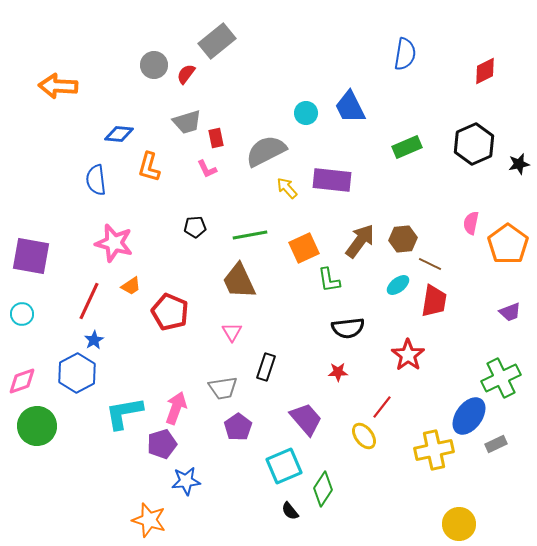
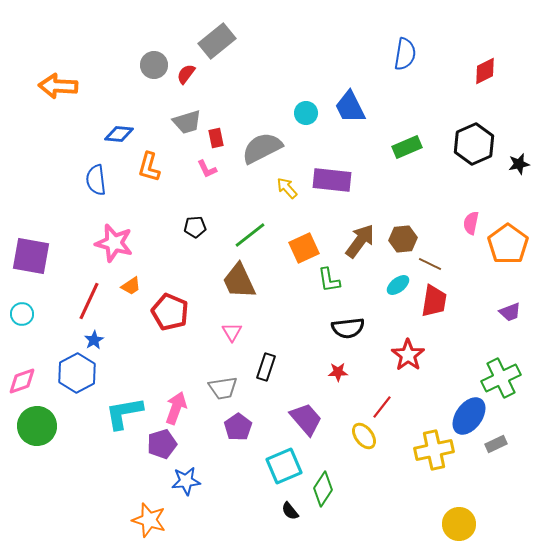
gray semicircle at (266, 151): moved 4 px left, 3 px up
green line at (250, 235): rotated 28 degrees counterclockwise
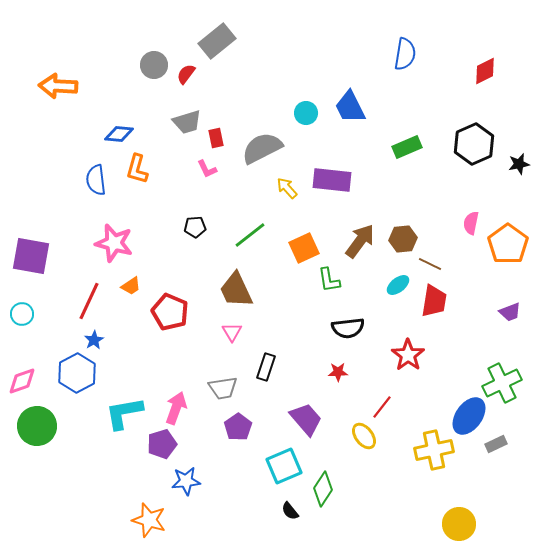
orange L-shape at (149, 167): moved 12 px left, 2 px down
brown trapezoid at (239, 281): moved 3 px left, 9 px down
green cross at (501, 378): moved 1 px right, 5 px down
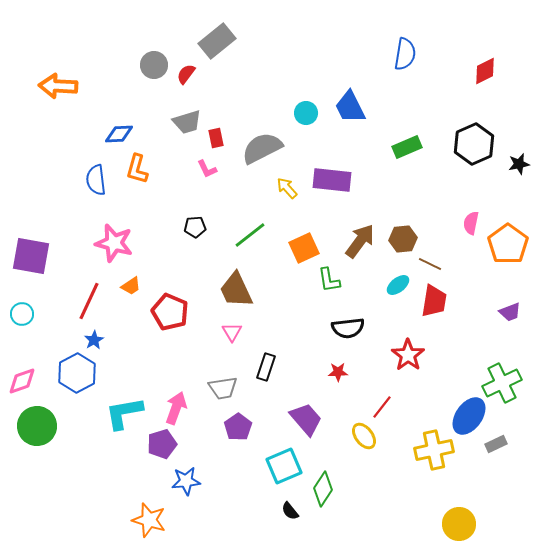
blue diamond at (119, 134): rotated 8 degrees counterclockwise
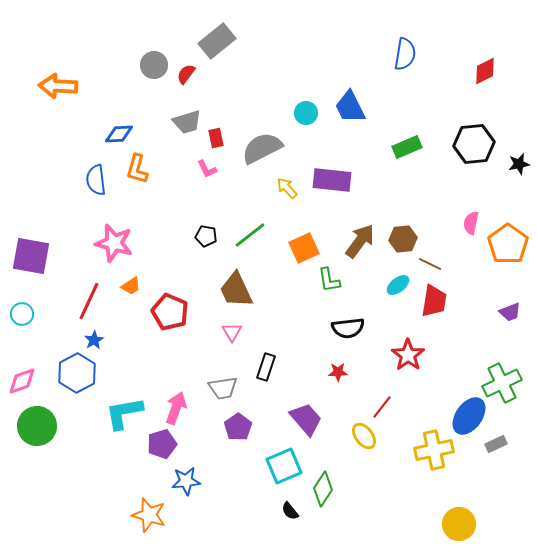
black hexagon at (474, 144): rotated 18 degrees clockwise
black pentagon at (195, 227): moved 11 px right, 9 px down; rotated 15 degrees clockwise
orange star at (149, 520): moved 5 px up
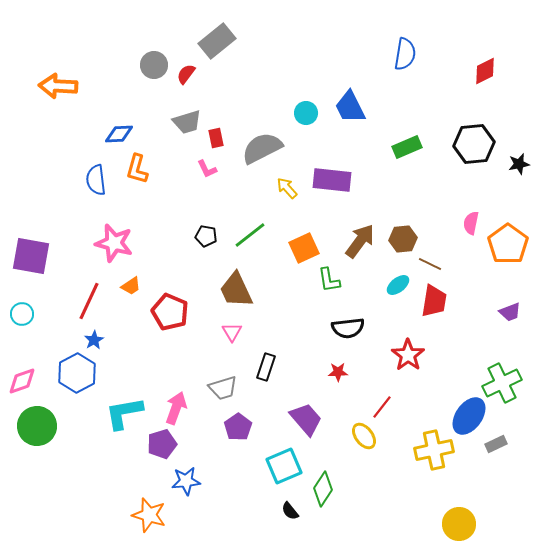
gray trapezoid at (223, 388): rotated 8 degrees counterclockwise
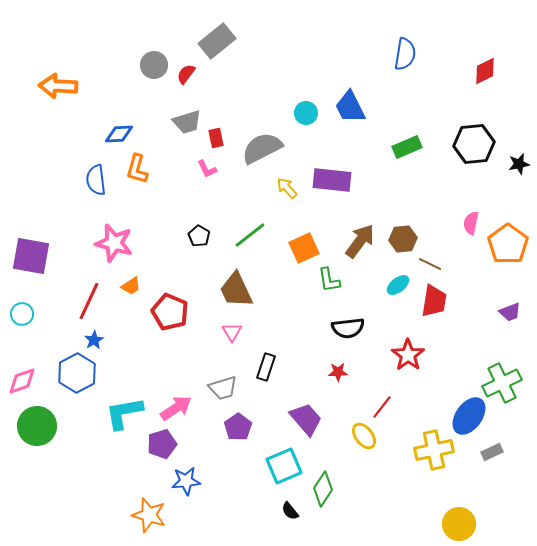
black pentagon at (206, 236): moved 7 px left; rotated 20 degrees clockwise
pink arrow at (176, 408): rotated 36 degrees clockwise
gray rectangle at (496, 444): moved 4 px left, 8 px down
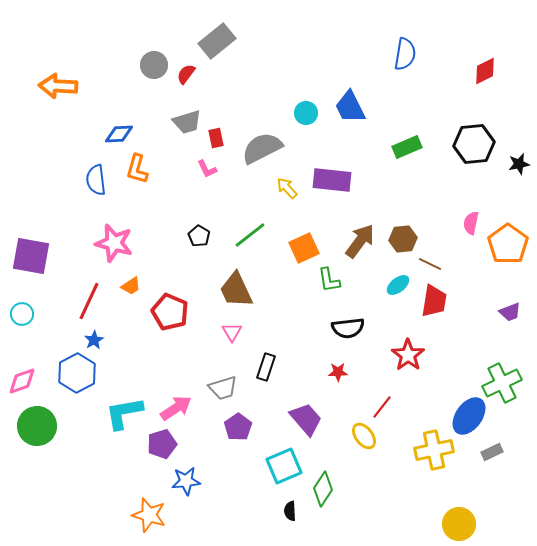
black semicircle at (290, 511): rotated 36 degrees clockwise
